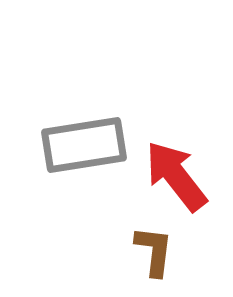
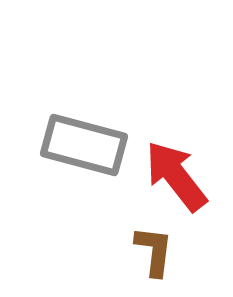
gray rectangle: rotated 24 degrees clockwise
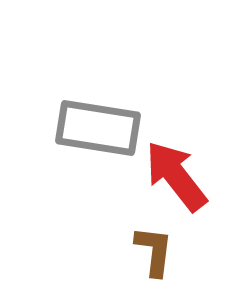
gray rectangle: moved 14 px right, 17 px up; rotated 6 degrees counterclockwise
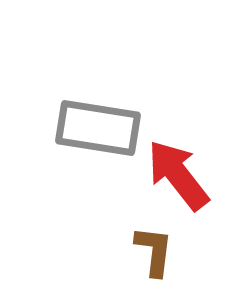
red arrow: moved 2 px right, 1 px up
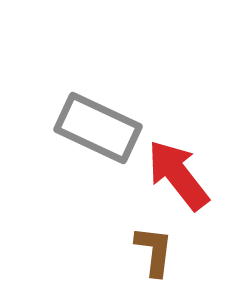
gray rectangle: rotated 16 degrees clockwise
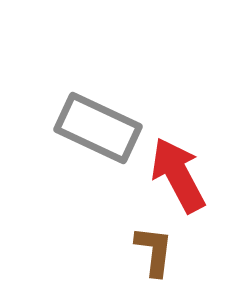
red arrow: rotated 10 degrees clockwise
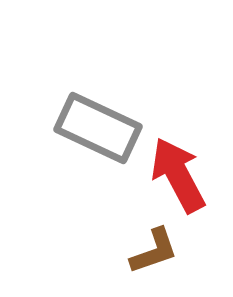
brown L-shape: rotated 64 degrees clockwise
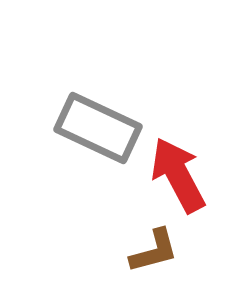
brown L-shape: rotated 4 degrees clockwise
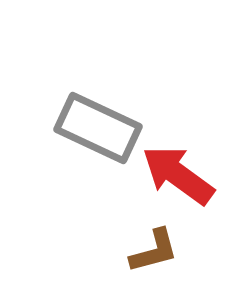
red arrow: rotated 26 degrees counterclockwise
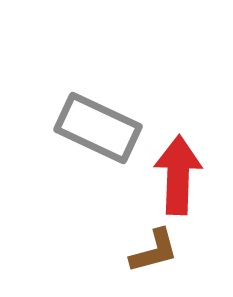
red arrow: rotated 56 degrees clockwise
